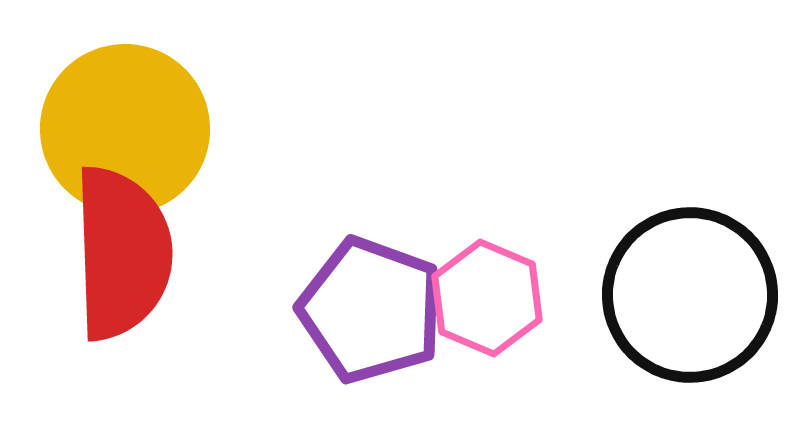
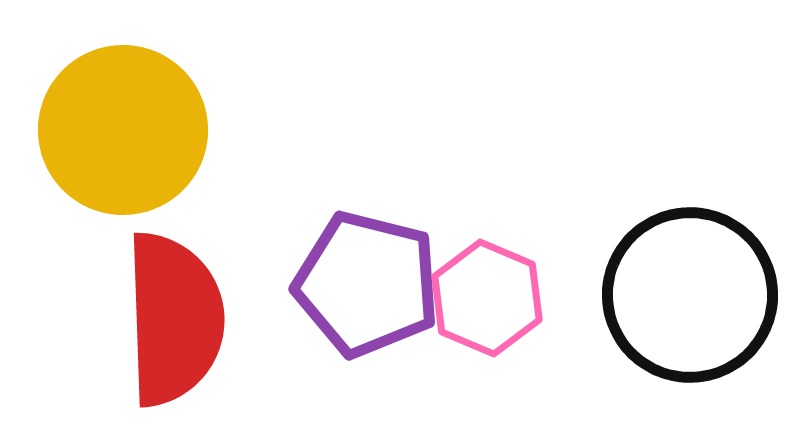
yellow circle: moved 2 px left, 1 px down
red semicircle: moved 52 px right, 66 px down
purple pentagon: moved 4 px left, 26 px up; rotated 6 degrees counterclockwise
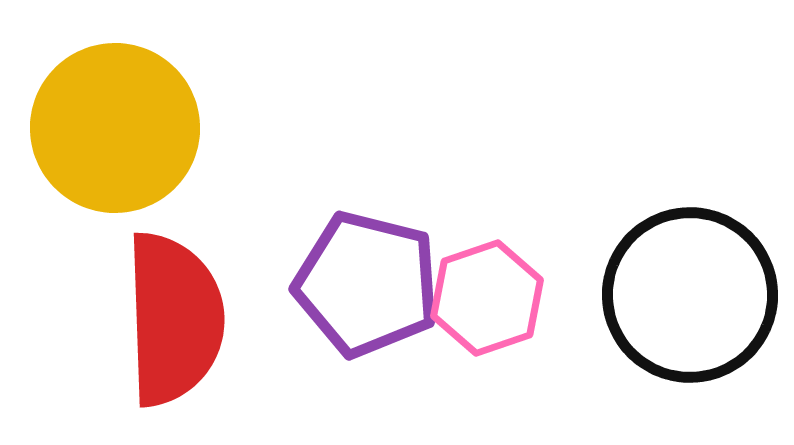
yellow circle: moved 8 px left, 2 px up
pink hexagon: rotated 18 degrees clockwise
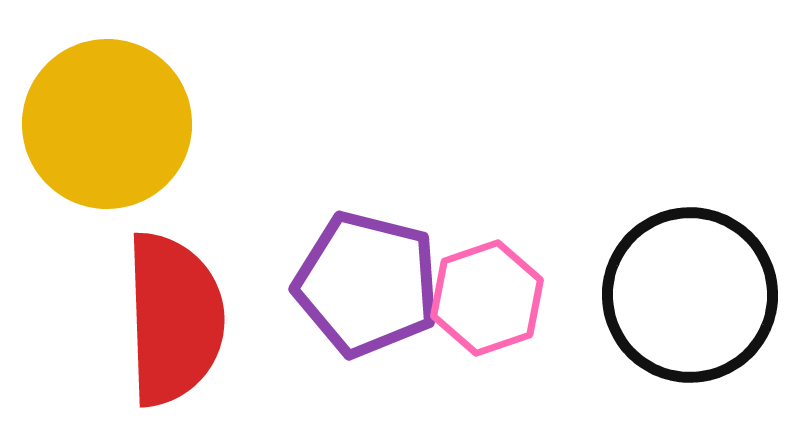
yellow circle: moved 8 px left, 4 px up
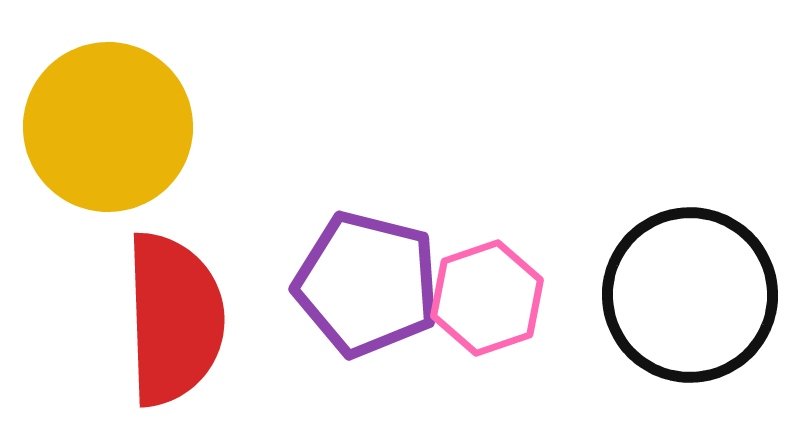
yellow circle: moved 1 px right, 3 px down
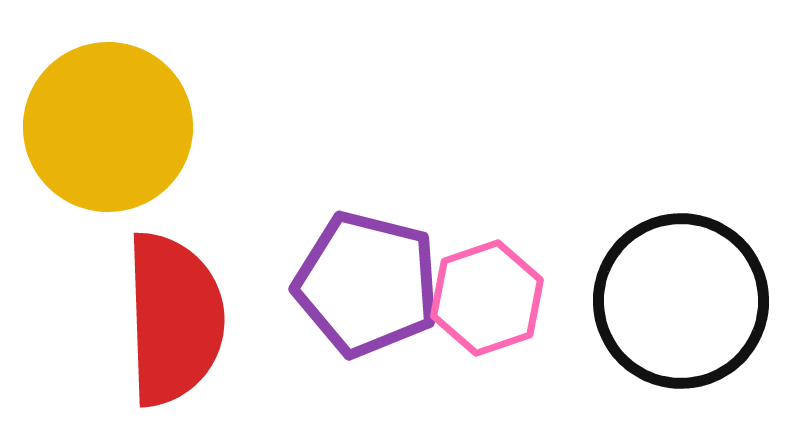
black circle: moved 9 px left, 6 px down
